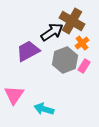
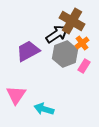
black arrow: moved 5 px right, 2 px down
gray hexagon: moved 6 px up
pink triangle: moved 2 px right
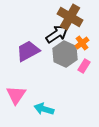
brown cross: moved 2 px left, 4 px up
gray hexagon: rotated 15 degrees counterclockwise
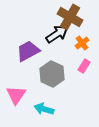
gray hexagon: moved 13 px left, 20 px down
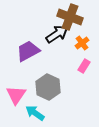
brown cross: rotated 10 degrees counterclockwise
gray hexagon: moved 4 px left, 13 px down
cyan arrow: moved 9 px left, 4 px down; rotated 18 degrees clockwise
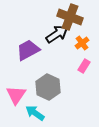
purple trapezoid: moved 1 px up
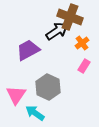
black arrow: moved 3 px up
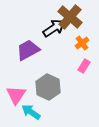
brown cross: rotated 20 degrees clockwise
black arrow: moved 3 px left, 3 px up
cyan arrow: moved 4 px left, 1 px up
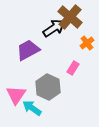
orange cross: moved 5 px right
pink rectangle: moved 11 px left, 2 px down
cyan arrow: moved 1 px right, 4 px up
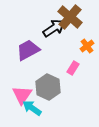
orange cross: moved 3 px down
pink triangle: moved 6 px right
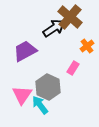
purple trapezoid: moved 3 px left, 1 px down
cyan arrow: moved 8 px right, 3 px up; rotated 18 degrees clockwise
